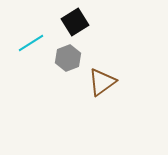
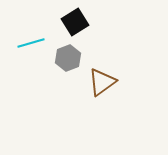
cyan line: rotated 16 degrees clockwise
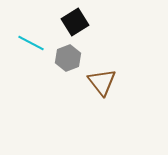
cyan line: rotated 44 degrees clockwise
brown triangle: rotated 32 degrees counterclockwise
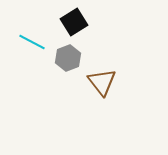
black square: moved 1 px left
cyan line: moved 1 px right, 1 px up
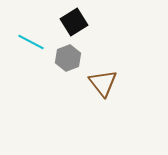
cyan line: moved 1 px left
brown triangle: moved 1 px right, 1 px down
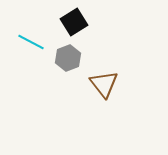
brown triangle: moved 1 px right, 1 px down
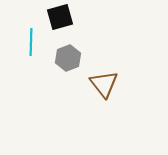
black square: moved 14 px left, 5 px up; rotated 16 degrees clockwise
cyan line: rotated 64 degrees clockwise
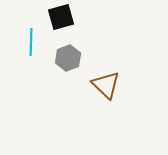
black square: moved 1 px right
brown triangle: moved 2 px right, 1 px down; rotated 8 degrees counterclockwise
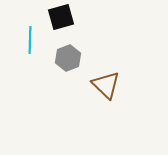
cyan line: moved 1 px left, 2 px up
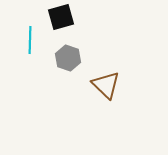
gray hexagon: rotated 20 degrees counterclockwise
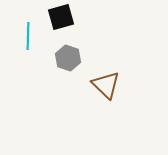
cyan line: moved 2 px left, 4 px up
